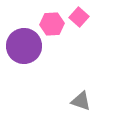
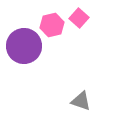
pink square: moved 1 px down
pink hexagon: moved 1 px down; rotated 10 degrees counterclockwise
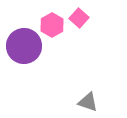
pink hexagon: rotated 15 degrees counterclockwise
gray triangle: moved 7 px right, 1 px down
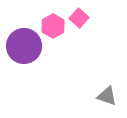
pink hexagon: moved 1 px right, 1 px down
gray triangle: moved 19 px right, 6 px up
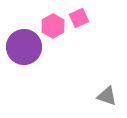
pink square: rotated 24 degrees clockwise
purple circle: moved 1 px down
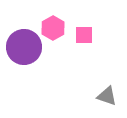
pink square: moved 5 px right, 17 px down; rotated 24 degrees clockwise
pink hexagon: moved 2 px down
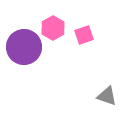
pink square: rotated 18 degrees counterclockwise
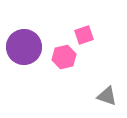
pink hexagon: moved 11 px right, 29 px down; rotated 15 degrees clockwise
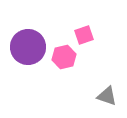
purple circle: moved 4 px right
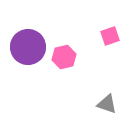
pink square: moved 26 px right, 1 px down
gray triangle: moved 8 px down
